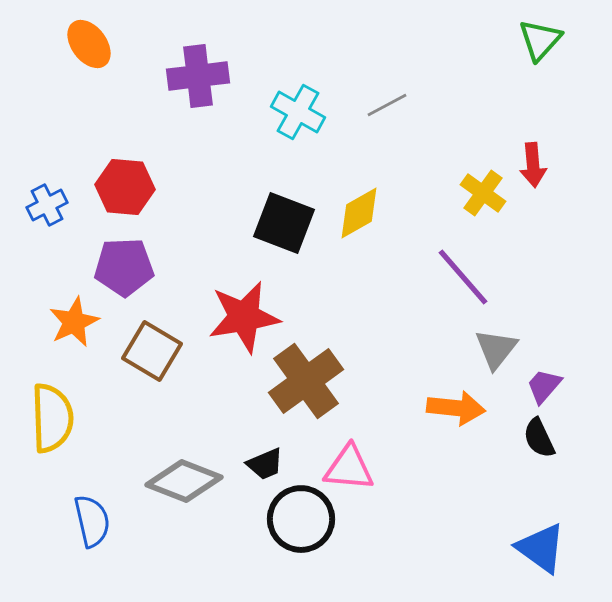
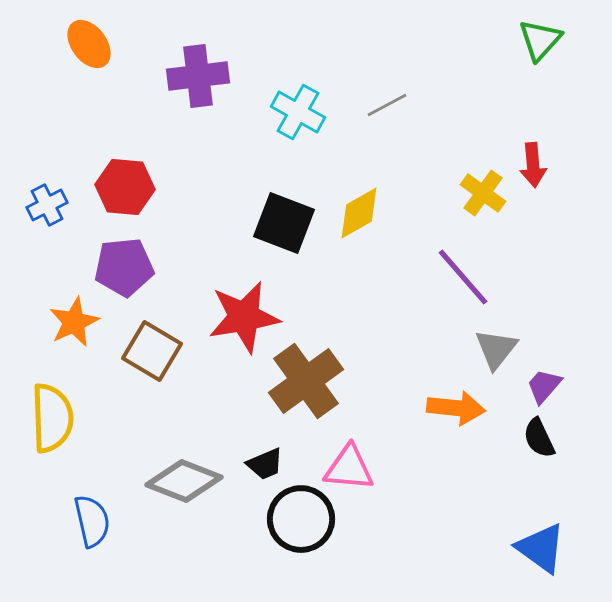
purple pentagon: rotated 4 degrees counterclockwise
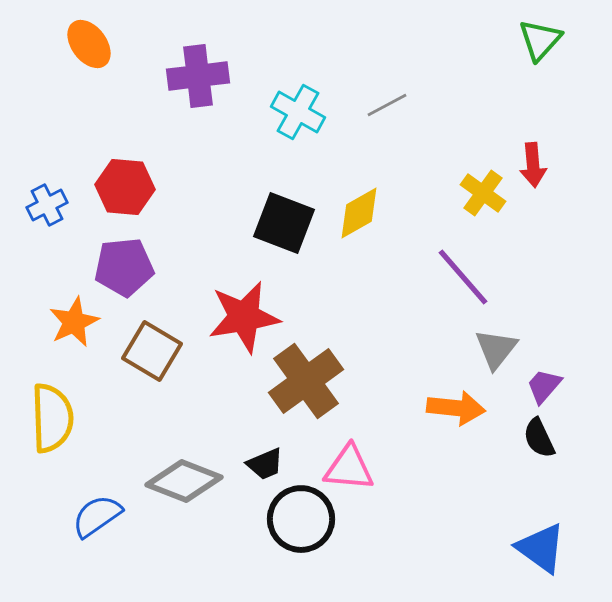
blue semicircle: moved 5 px right, 5 px up; rotated 112 degrees counterclockwise
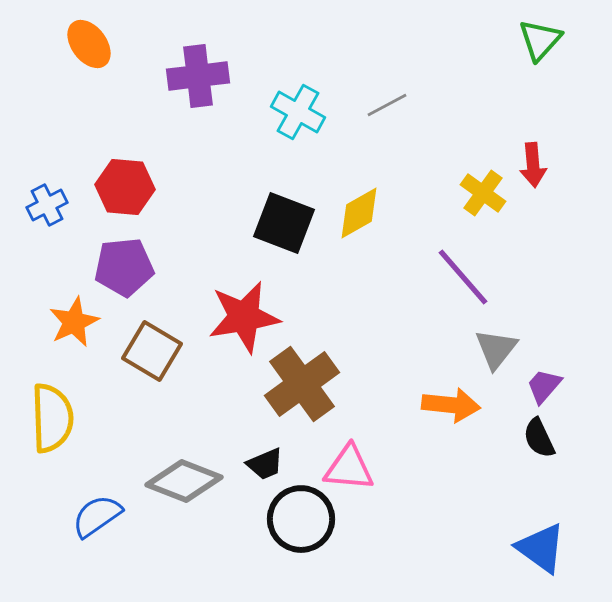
brown cross: moved 4 px left, 3 px down
orange arrow: moved 5 px left, 3 px up
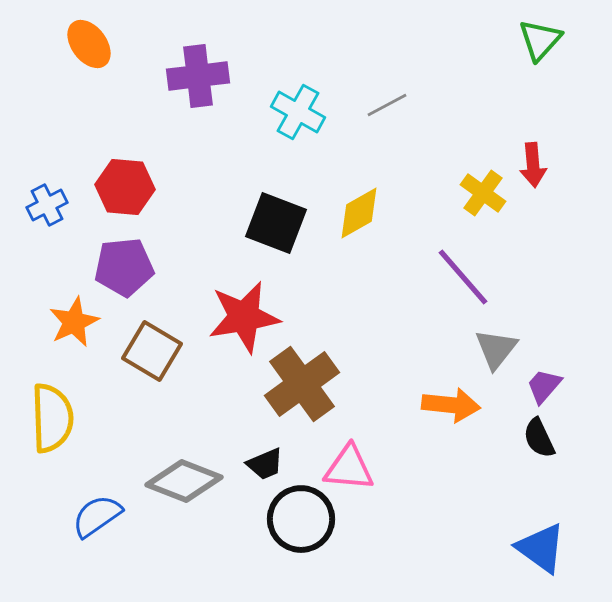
black square: moved 8 px left
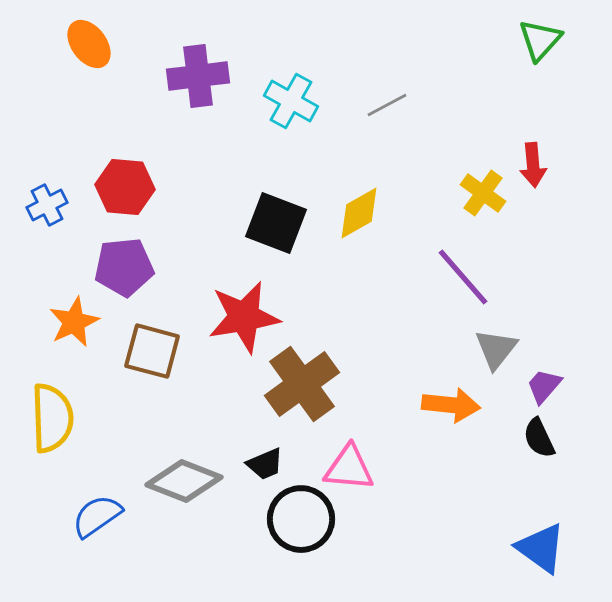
cyan cross: moved 7 px left, 11 px up
brown square: rotated 16 degrees counterclockwise
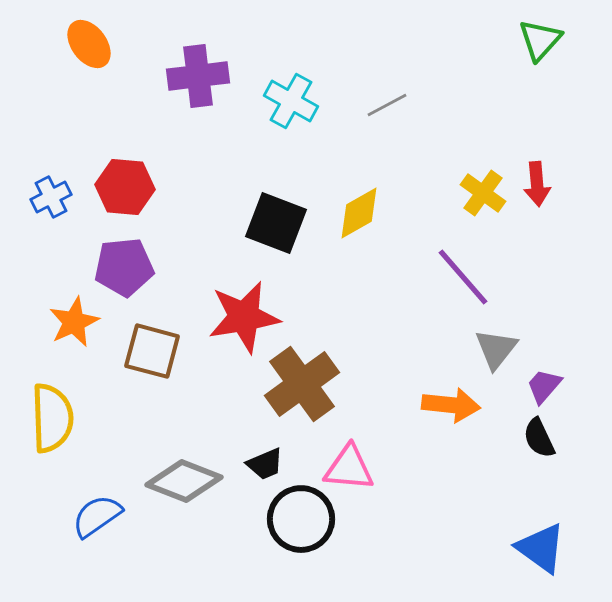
red arrow: moved 4 px right, 19 px down
blue cross: moved 4 px right, 8 px up
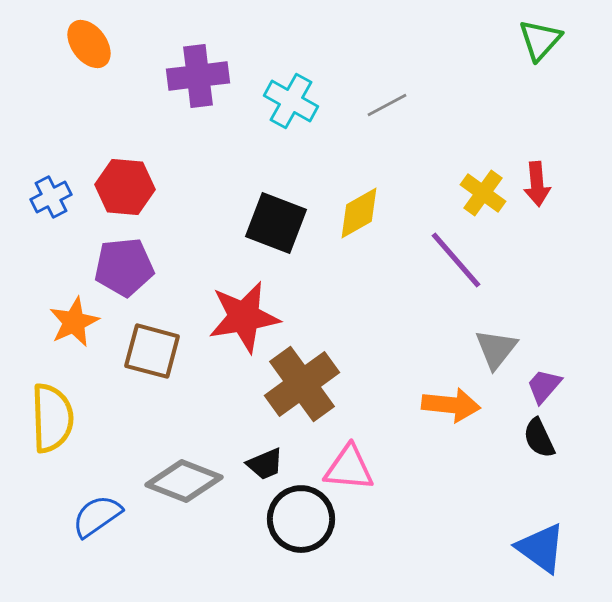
purple line: moved 7 px left, 17 px up
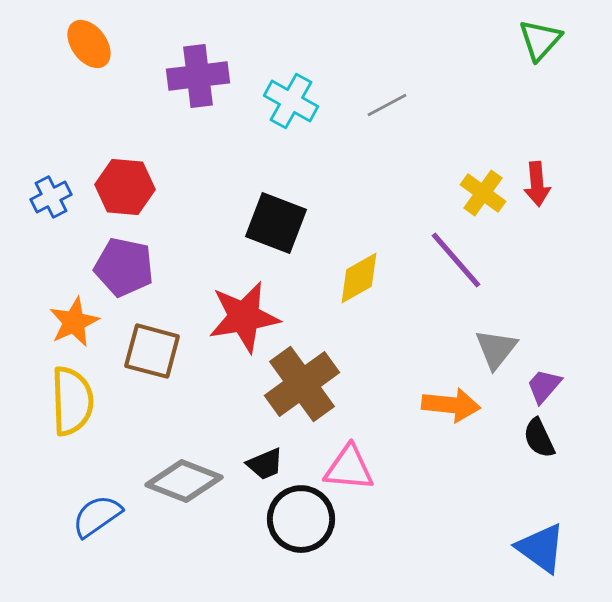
yellow diamond: moved 65 px down
purple pentagon: rotated 18 degrees clockwise
yellow semicircle: moved 20 px right, 17 px up
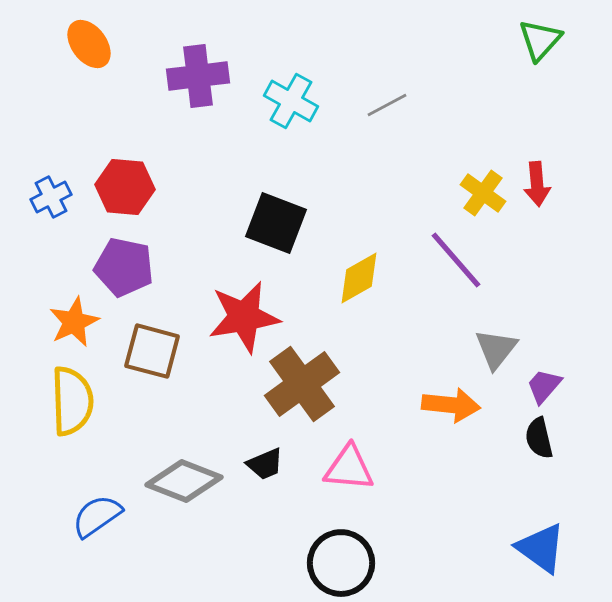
black semicircle: rotated 12 degrees clockwise
black circle: moved 40 px right, 44 px down
